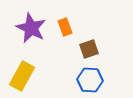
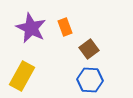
brown square: rotated 18 degrees counterclockwise
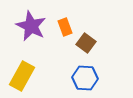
purple star: moved 2 px up
brown square: moved 3 px left, 6 px up; rotated 18 degrees counterclockwise
blue hexagon: moved 5 px left, 2 px up
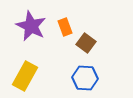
yellow rectangle: moved 3 px right
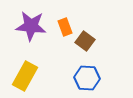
purple star: rotated 20 degrees counterclockwise
brown square: moved 1 px left, 2 px up
blue hexagon: moved 2 px right
